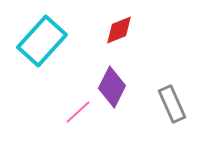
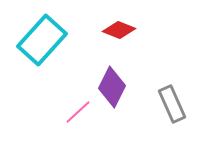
red diamond: rotated 44 degrees clockwise
cyan rectangle: moved 1 px up
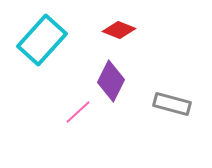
purple diamond: moved 1 px left, 6 px up
gray rectangle: rotated 51 degrees counterclockwise
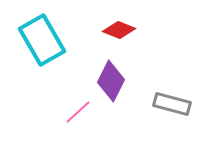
cyan rectangle: rotated 72 degrees counterclockwise
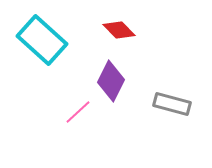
red diamond: rotated 24 degrees clockwise
cyan rectangle: rotated 18 degrees counterclockwise
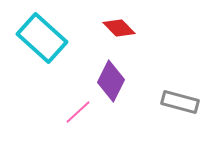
red diamond: moved 2 px up
cyan rectangle: moved 2 px up
gray rectangle: moved 8 px right, 2 px up
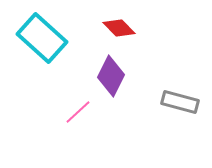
purple diamond: moved 5 px up
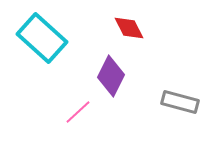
red diamond: moved 10 px right; rotated 16 degrees clockwise
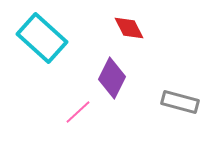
purple diamond: moved 1 px right, 2 px down
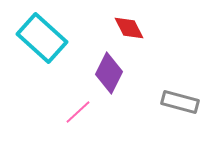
purple diamond: moved 3 px left, 5 px up
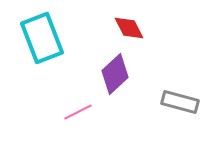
cyan rectangle: rotated 27 degrees clockwise
purple diamond: moved 6 px right, 1 px down; rotated 21 degrees clockwise
pink line: rotated 16 degrees clockwise
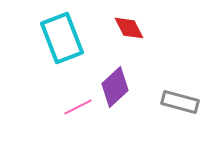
cyan rectangle: moved 20 px right
purple diamond: moved 13 px down
pink line: moved 5 px up
